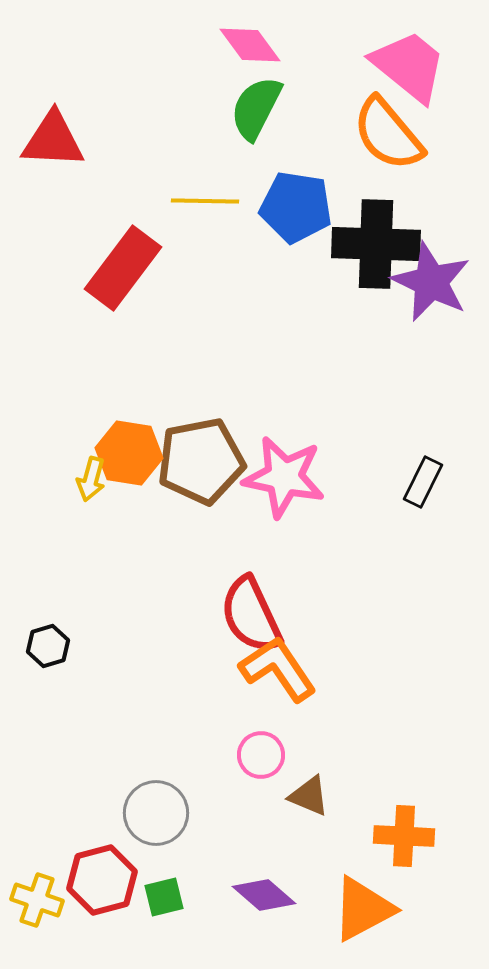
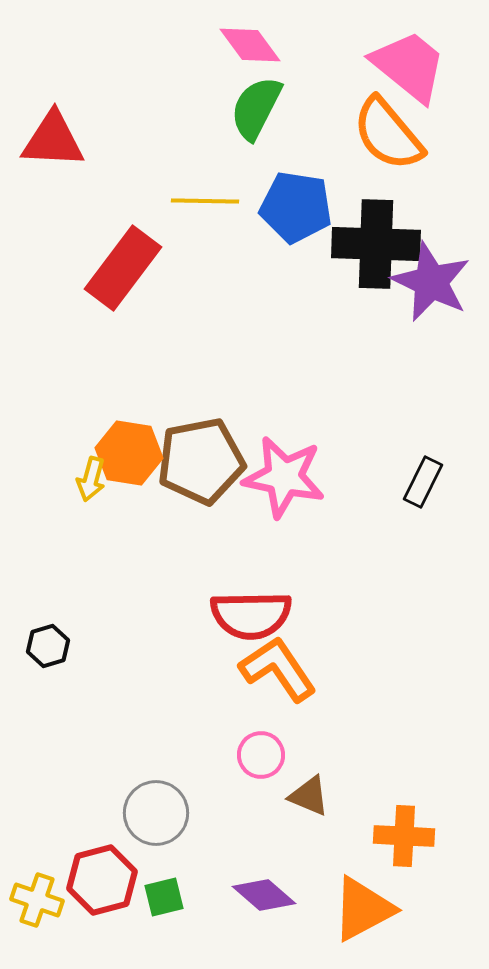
red semicircle: rotated 66 degrees counterclockwise
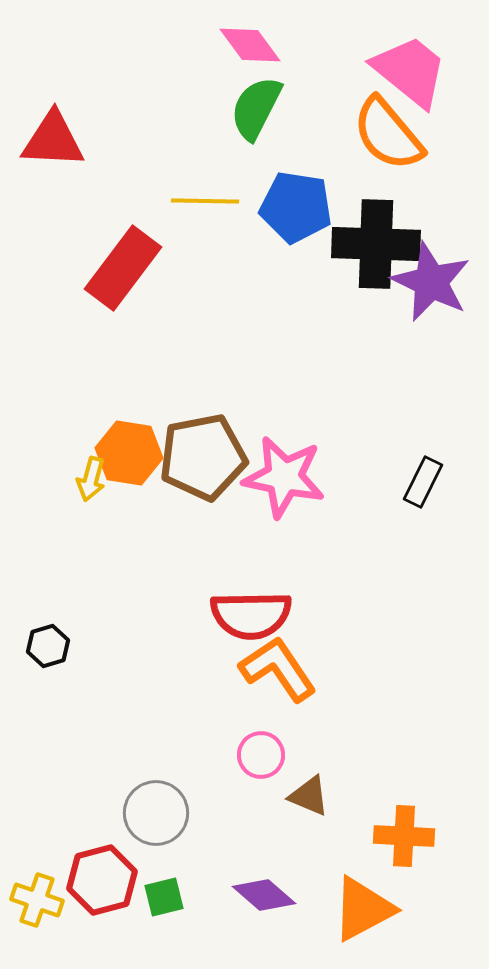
pink trapezoid: moved 1 px right, 5 px down
brown pentagon: moved 2 px right, 4 px up
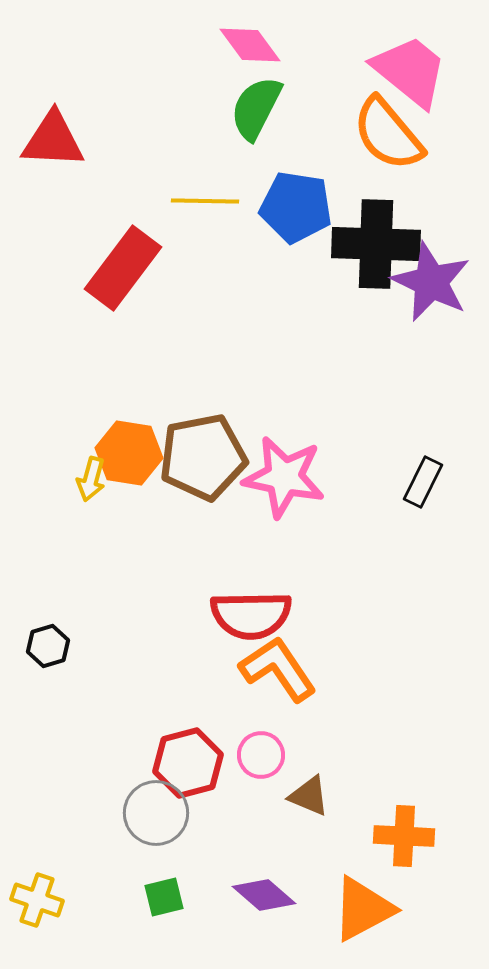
red hexagon: moved 86 px right, 117 px up
